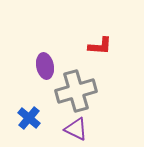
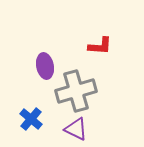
blue cross: moved 2 px right, 1 px down
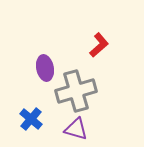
red L-shape: moved 1 px left, 1 px up; rotated 45 degrees counterclockwise
purple ellipse: moved 2 px down
purple triangle: rotated 10 degrees counterclockwise
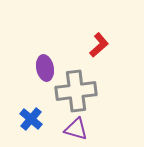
gray cross: rotated 9 degrees clockwise
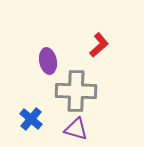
purple ellipse: moved 3 px right, 7 px up
gray cross: rotated 9 degrees clockwise
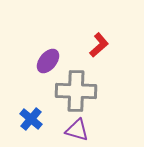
purple ellipse: rotated 50 degrees clockwise
purple triangle: moved 1 px right, 1 px down
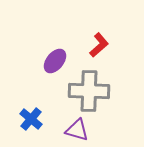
purple ellipse: moved 7 px right
gray cross: moved 13 px right
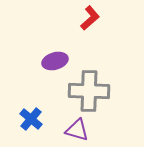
red L-shape: moved 9 px left, 27 px up
purple ellipse: rotated 35 degrees clockwise
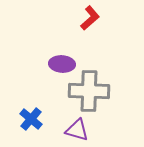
purple ellipse: moved 7 px right, 3 px down; rotated 20 degrees clockwise
